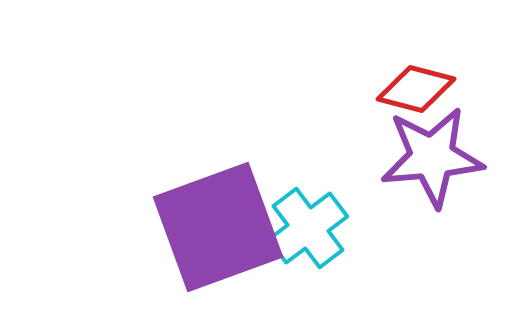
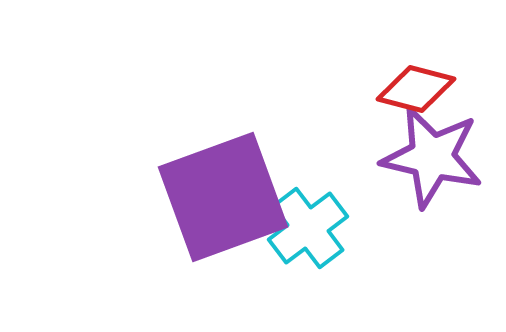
purple star: rotated 18 degrees clockwise
purple square: moved 5 px right, 30 px up
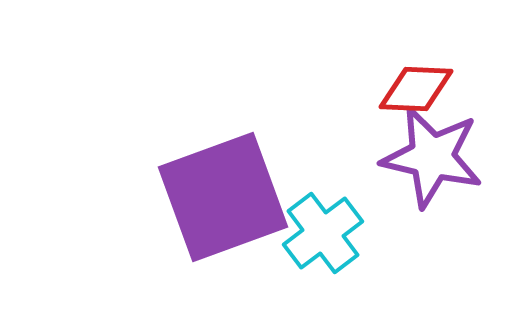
red diamond: rotated 12 degrees counterclockwise
cyan cross: moved 15 px right, 5 px down
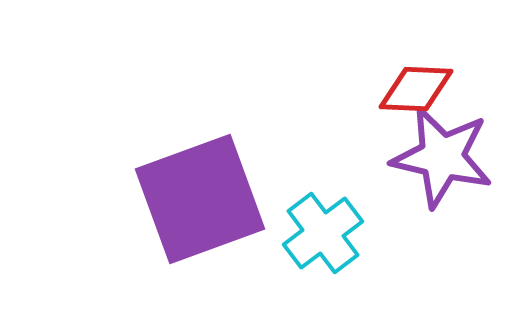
purple star: moved 10 px right
purple square: moved 23 px left, 2 px down
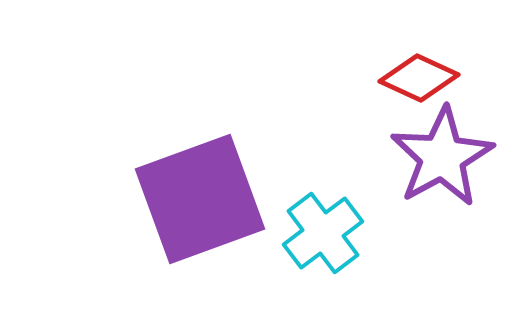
red diamond: moved 3 px right, 11 px up; rotated 22 degrees clockwise
purple star: rotated 30 degrees clockwise
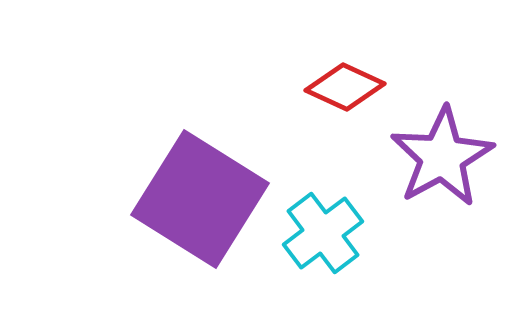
red diamond: moved 74 px left, 9 px down
purple square: rotated 38 degrees counterclockwise
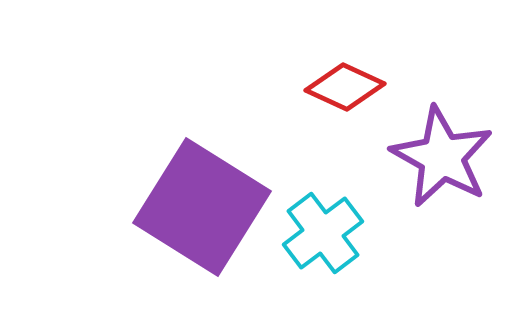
purple star: rotated 14 degrees counterclockwise
purple square: moved 2 px right, 8 px down
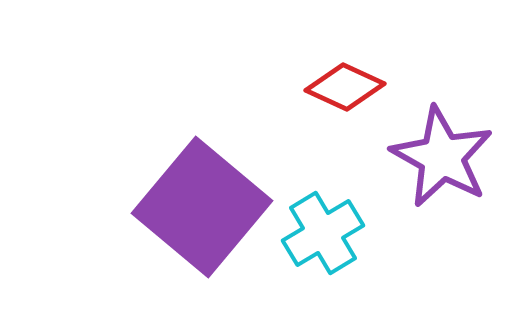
purple square: rotated 8 degrees clockwise
cyan cross: rotated 6 degrees clockwise
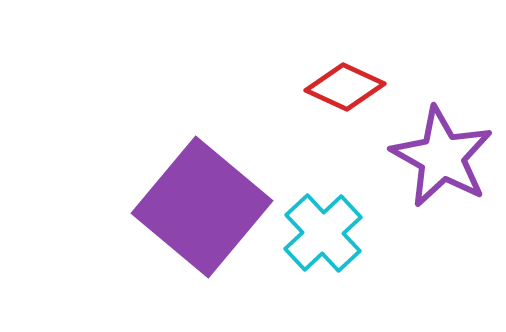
cyan cross: rotated 12 degrees counterclockwise
